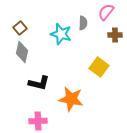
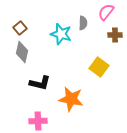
black L-shape: moved 1 px right
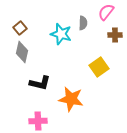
yellow square: rotated 18 degrees clockwise
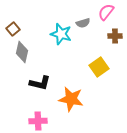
gray semicircle: rotated 72 degrees clockwise
brown square: moved 7 px left, 1 px down
brown cross: moved 1 px down
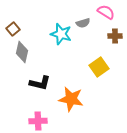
pink semicircle: rotated 84 degrees clockwise
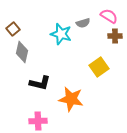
pink semicircle: moved 3 px right, 4 px down
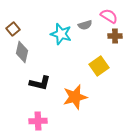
gray semicircle: moved 2 px right, 2 px down
yellow square: moved 1 px up
orange star: moved 4 px right, 2 px up; rotated 25 degrees counterclockwise
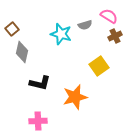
brown square: moved 1 px left
brown cross: rotated 24 degrees counterclockwise
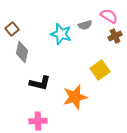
yellow square: moved 1 px right, 4 px down
